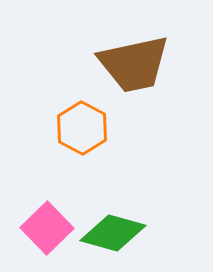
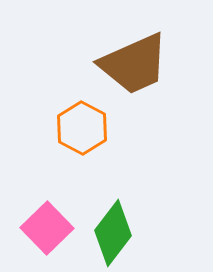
brown trapezoid: rotated 12 degrees counterclockwise
green diamond: rotated 68 degrees counterclockwise
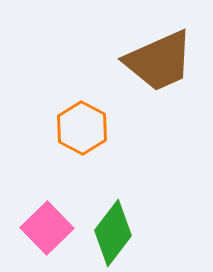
brown trapezoid: moved 25 px right, 3 px up
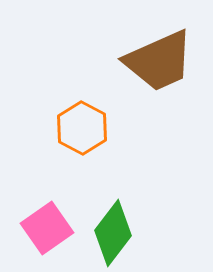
pink square: rotated 9 degrees clockwise
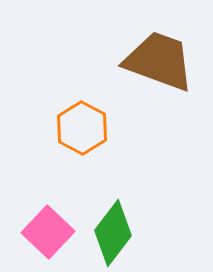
brown trapezoid: rotated 136 degrees counterclockwise
pink square: moved 1 px right, 4 px down; rotated 12 degrees counterclockwise
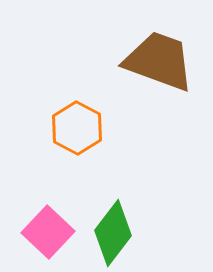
orange hexagon: moved 5 px left
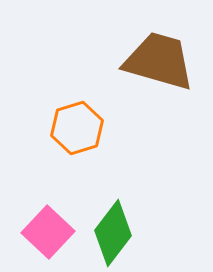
brown trapezoid: rotated 4 degrees counterclockwise
orange hexagon: rotated 15 degrees clockwise
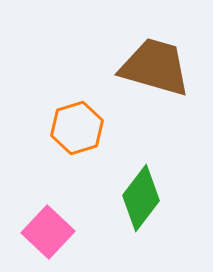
brown trapezoid: moved 4 px left, 6 px down
green diamond: moved 28 px right, 35 px up
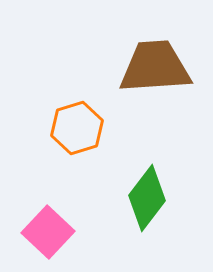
brown trapezoid: rotated 20 degrees counterclockwise
green diamond: moved 6 px right
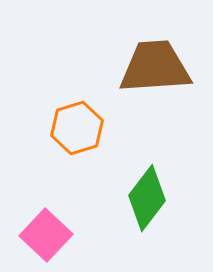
pink square: moved 2 px left, 3 px down
